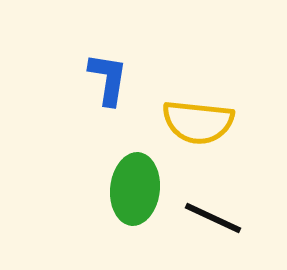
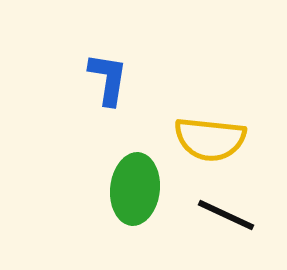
yellow semicircle: moved 12 px right, 17 px down
black line: moved 13 px right, 3 px up
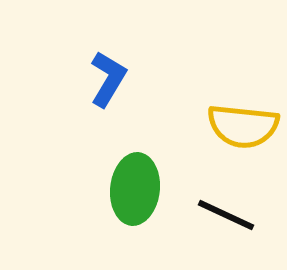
blue L-shape: rotated 22 degrees clockwise
yellow semicircle: moved 33 px right, 13 px up
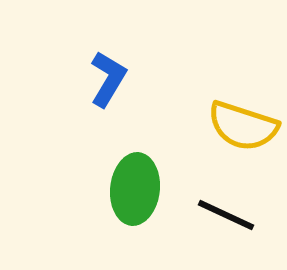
yellow semicircle: rotated 12 degrees clockwise
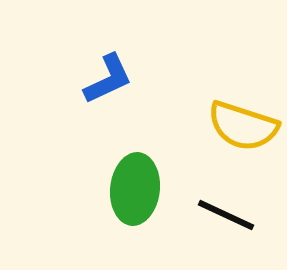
blue L-shape: rotated 34 degrees clockwise
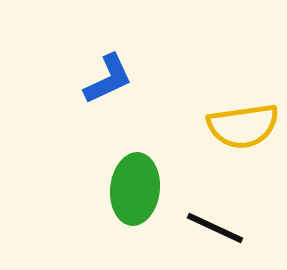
yellow semicircle: rotated 26 degrees counterclockwise
black line: moved 11 px left, 13 px down
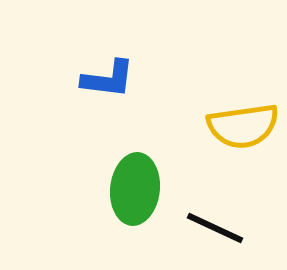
blue L-shape: rotated 32 degrees clockwise
